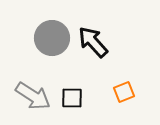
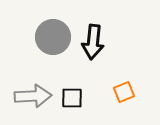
gray circle: moved 1 px right, 1 px up
black arrow: rotated 132 degrees counterclockwise
gray arrow: rotated 36 degrees counterclockwise
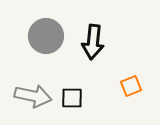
gray circle: moved 7 px left, 1 px up
orange square: moved 7 px right, 6 px up
gray arrow: rotated 15 degrees clockwise
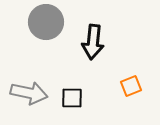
gray circle: moved 14 px up
gray arrow: moved 4 px left, 3 px up
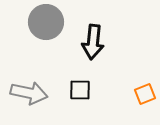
orange square: moved 14 px right, 8 px down
black square: moved 8 px right, 8 px up
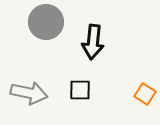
orange square: rotated 35 degrees counterclockwise
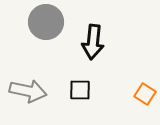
gray arrow: moved 1 px left, 2 px up
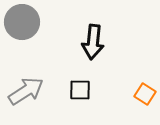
gray circle: moved 24 px left
gray arrow: moved 2 px left; rotated 45 degrees counterclockwise
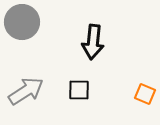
black square: moved 1 px left
orange square: rotated 10 degrees counterclockwise
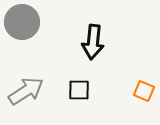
orange square: moved 1 px left, 3 px up
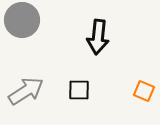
gray circle: moved 2 px up
black arrow: moved 5 px right, 5 px up
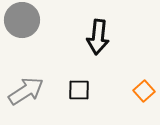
orange square: rotated 25 degrees clockwise
